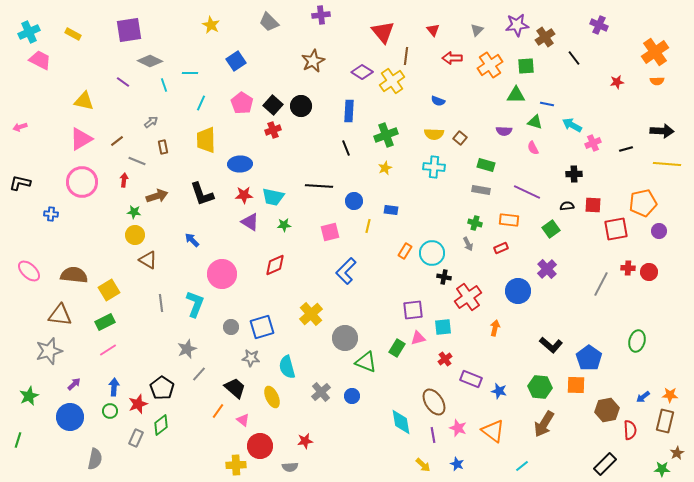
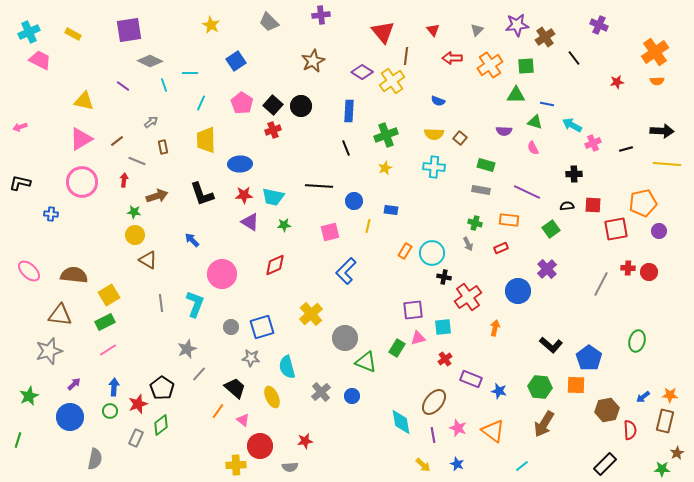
purple line at (123, 82): moved 4 px down
yellow square at (109, 290): moved 5 px down
brown ellipse at (434, 402): rotated 72 degrees clockwise
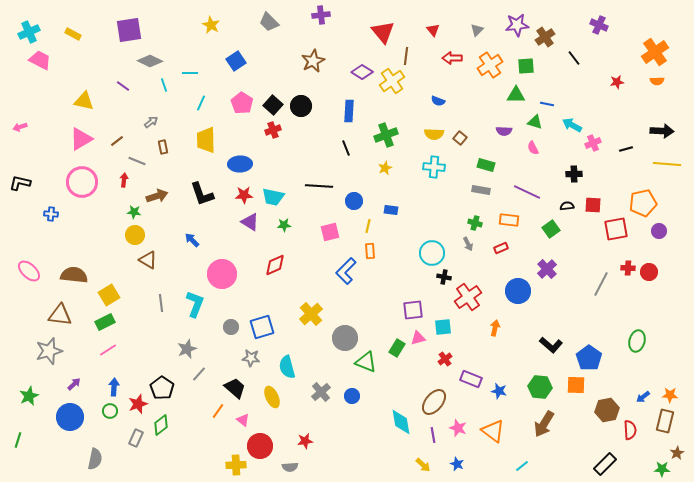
orange rectangle at (405, 251): moved 35 px left; rotated 35 degrees counterclockwise
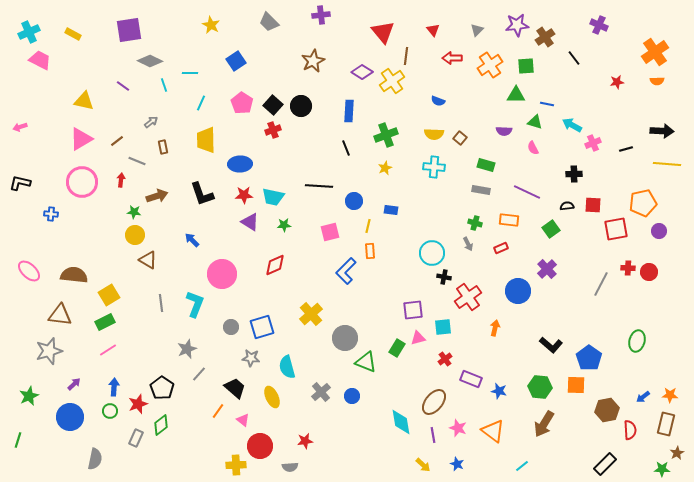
red arrow at (124, 180): moved 3 px left
brown rectangle at (665, 421): moved 1 px right, 3 px down
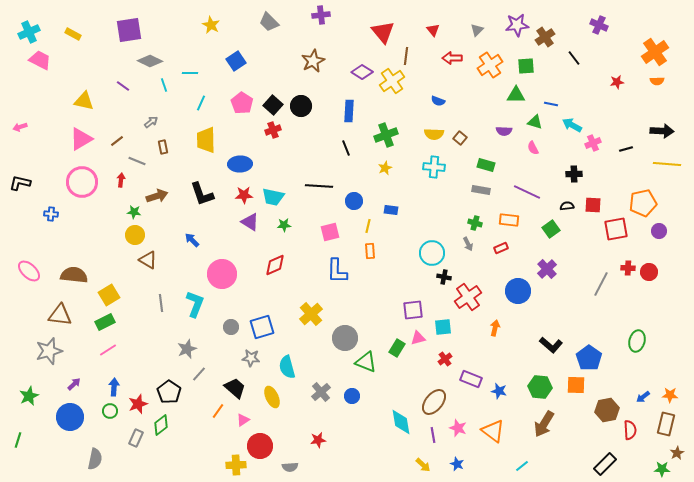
blue line at (547, 104): moved 4 px right
blue L-shape at (346, 271): moved 9 px left; rotated 44 degrees counterclockwise
black pentagon at (162, 388): moved 7 px right, 4 px down
pink triangle at (243, 420): rotated 48 degrees clockwise
red star at (305, 441): moved 13 px right, 1 px up
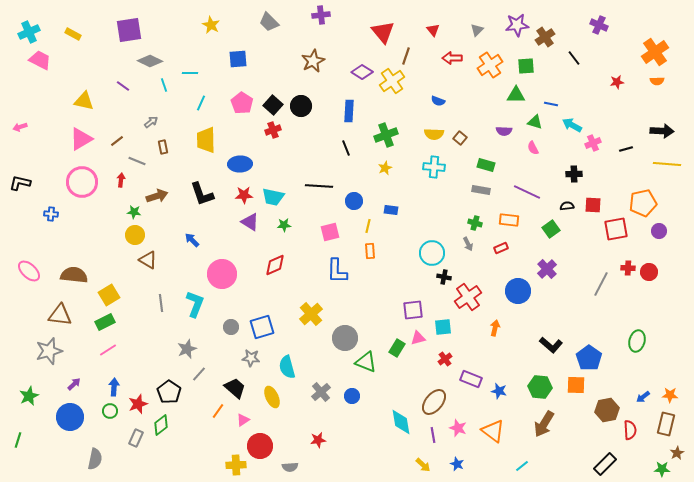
brown line at (406, 56): rotated 12 degrees clockwise
blue square at (236, 61): moved 2 px right, 2 px up; rotated 30 degrees clockwise
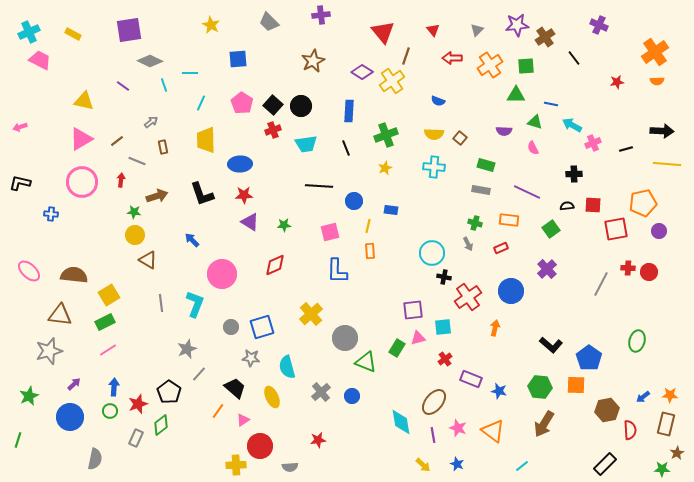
cyan trapezoid at (273, 197): moved 33 px right, 53 px up; rotated 20 degrees counterclockwise
blue circle at (518, 291): moved 7 px left
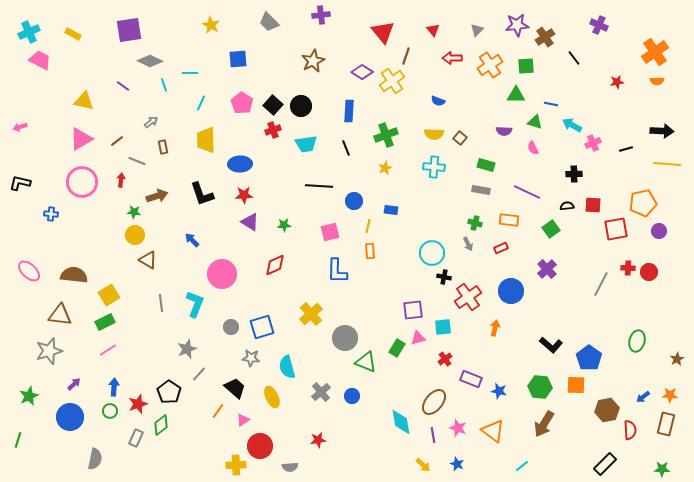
brown star at (677, 453): moved 94 px up
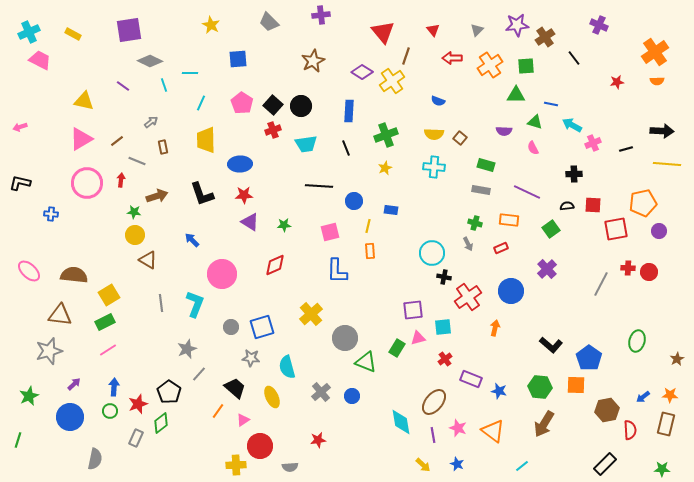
pink circle at (82, 182): moved 5 px right, 1 px down
green diamond at (161, 425): moved 2 px up
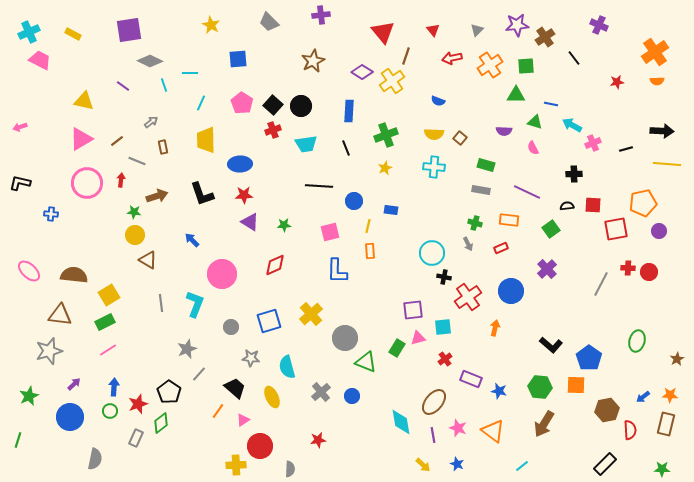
red arrow at (452, 58): rotated 12 degrees counterclockwise
blue square at (262, 327): moved 7 px right, 6 px up
gray semicircle at (290, 467): moved 2 px down; rotated 84 degrees counterclockwise
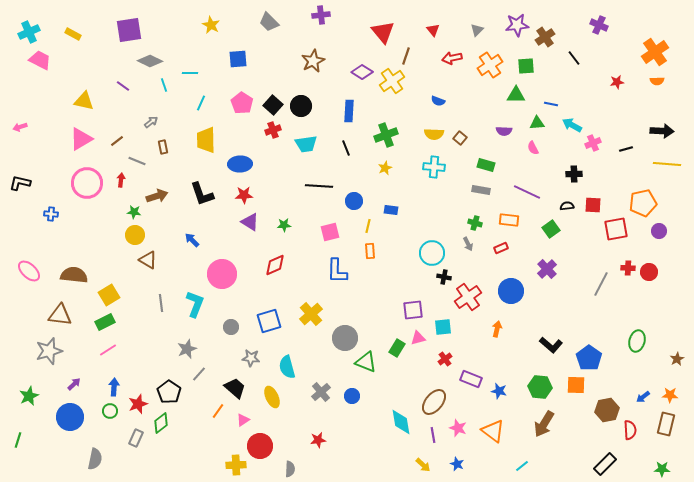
green triangle at (535, 122): moved 2 px right, 1 px down; rotated 21 degrees counterclockwise
orange arrow at (495, 328): moved 2 px right, 1 px down
